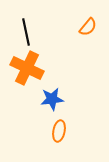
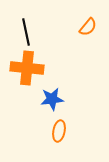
orange cross: rotated 20 degrees counterclockwise
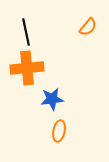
orange cross: rotated 12 degrees counterclockwise
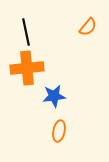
blue star: moved 2 px right, 3 px up
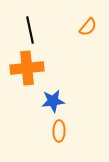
black line: moved 4 px right, 2 px up
blue star: moved 1 px left, 5 px down
orange ellipse: rotated 10 degrees counterclockwise
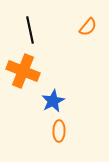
orange cross: moved 4 px left, 3 px down; rotated 28 degrees clockwise
blue star: rotated 20 degrees counterclockwise
